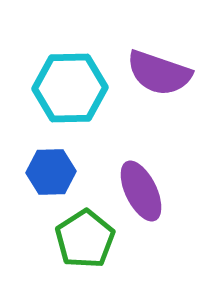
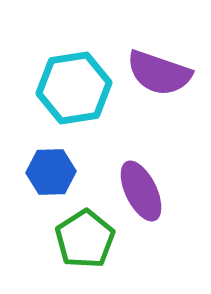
cyan hexagon: moved 4 px right; rotated 8 degrees counterclockwise
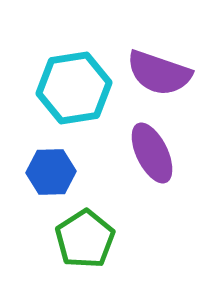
purple ellipse: moved 11 px right, 38 px up
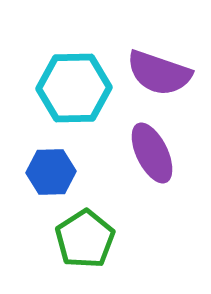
cyan hexagon: rotated 8 degrees clockwise
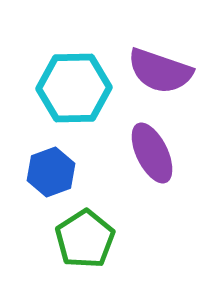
purple semicircle: moved 1 px right, 2 px up
blue hexagon: rotated 18 degrees counterclockwise
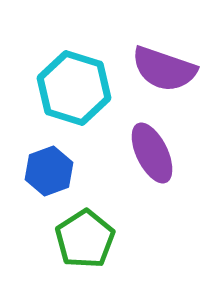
purple semicircle: moved 4 px right, 2 px up
cyan hexagon: rotated 18 degrees clockwise
blue hexagon: moved 2 px left, 1 px up
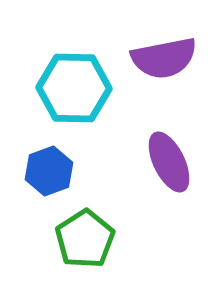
purple semicircle: moved 11 px up; rotated 30 degrees counterclockwise
cyan hexagon: rotated 16 degrees counterclockwise
purple ellipse: moved 17 px right, 9 px down
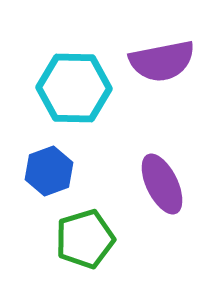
purple semicircle: moved 2 px left, 3 px down
purple ellipse: moved 7 px left, 22 px down
green pentagon: rotated 16 degrees clockwise
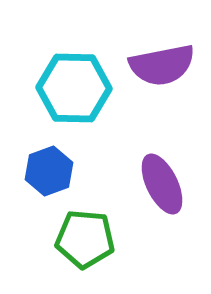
purple semicircle: moved 4 px down
green pentagon: rotated 22 degrees clockwise
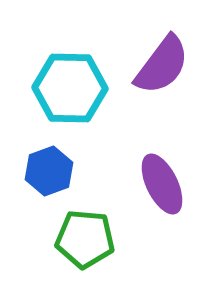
purple semicircle: rotated 42 degrees counterclockwise
cyan hexagon: moved 4 px left
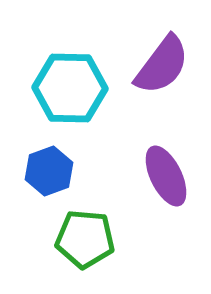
purple ellipse: moved 4 px right, 8 px up
